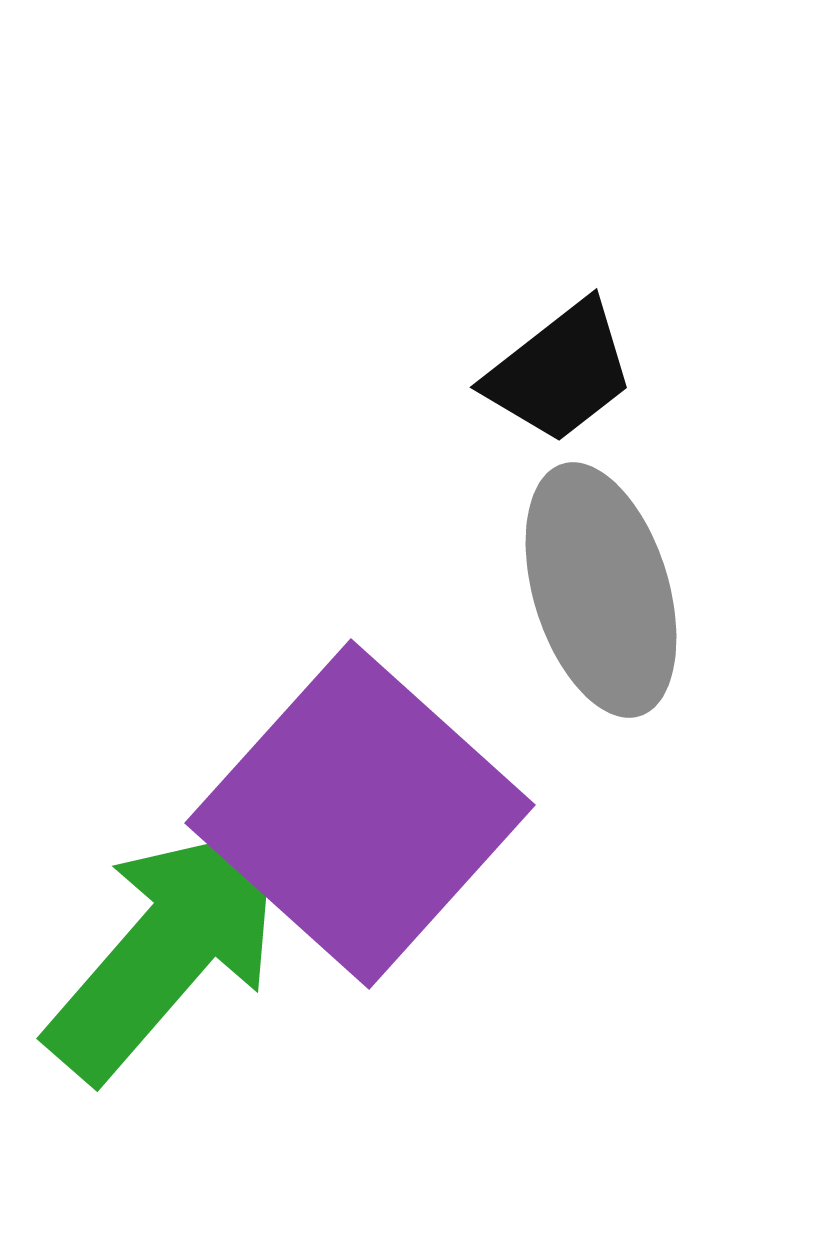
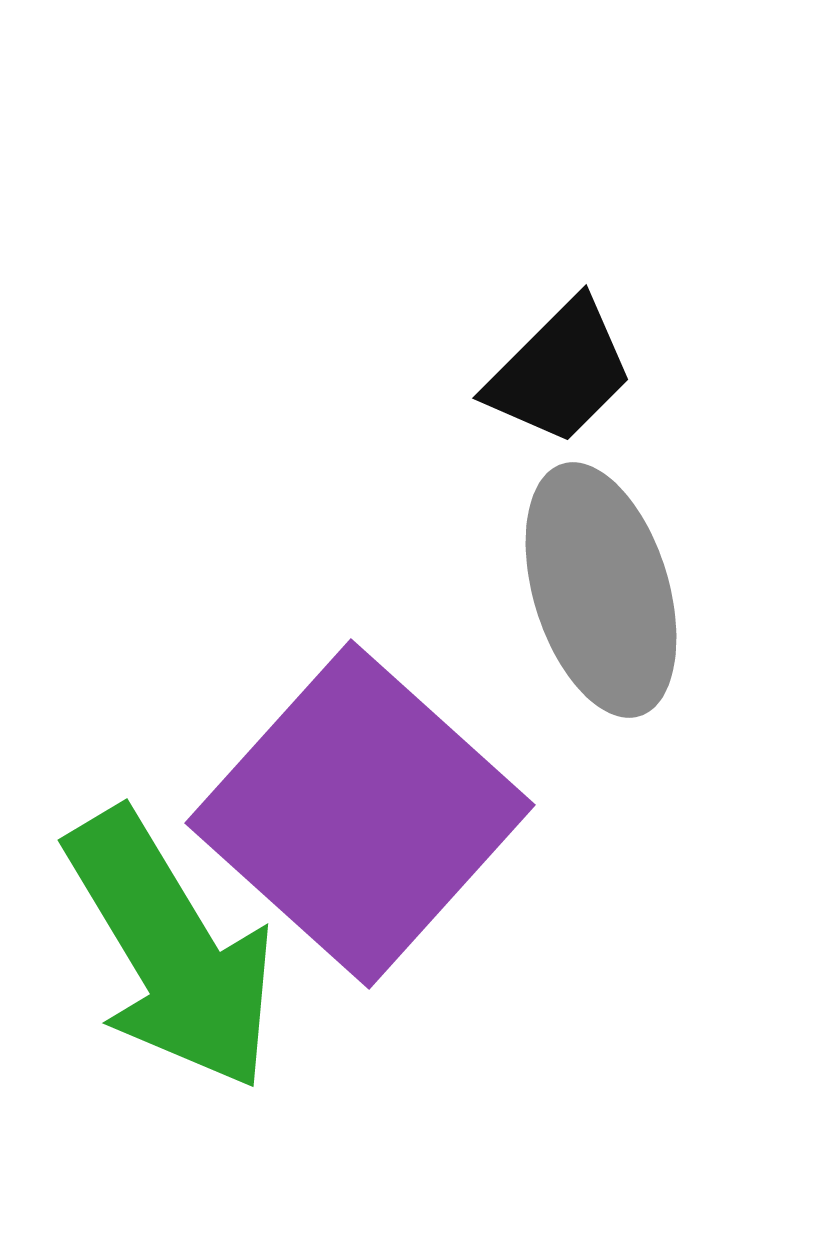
black trapezoid: rotated 7 degrees counterclockwise
green arrow: moved 4 px right; rotated 108 degrees clockwise
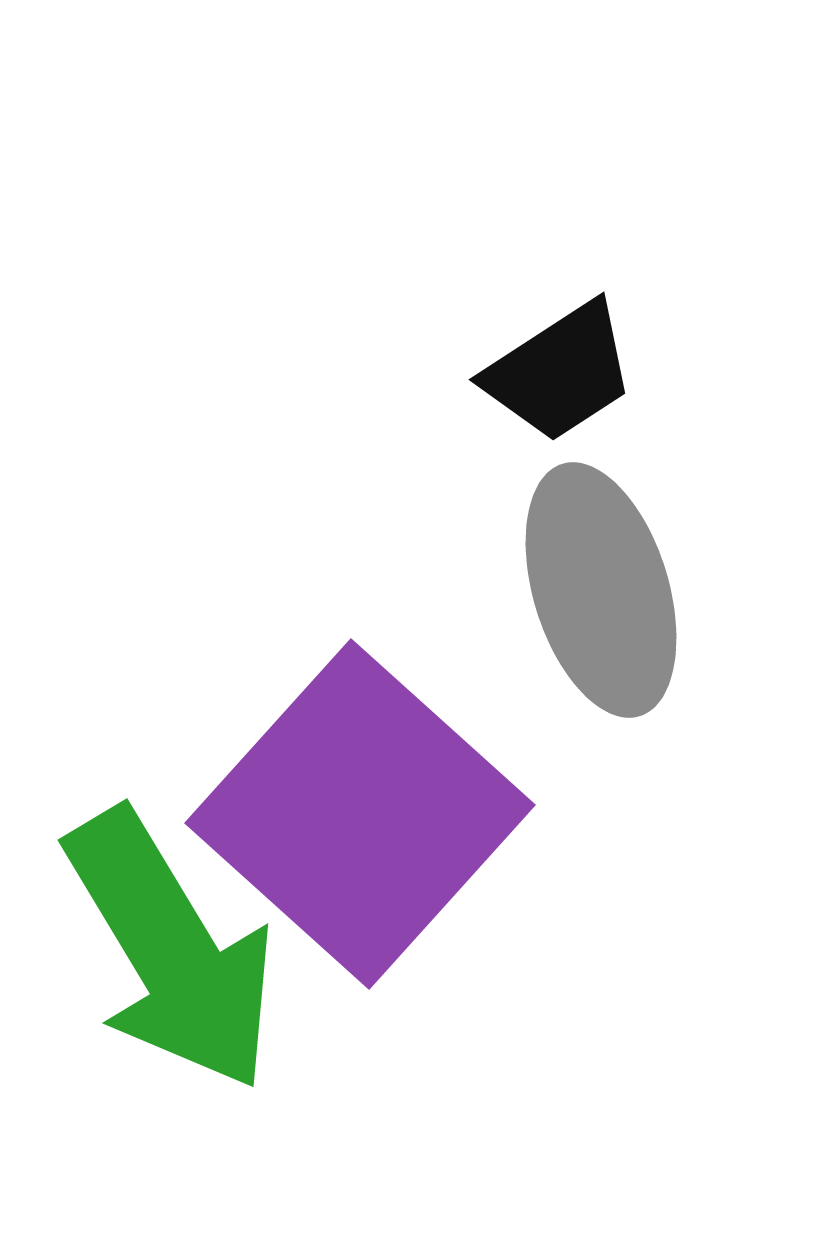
black trapezoid: rotated 12 degrees clockwise
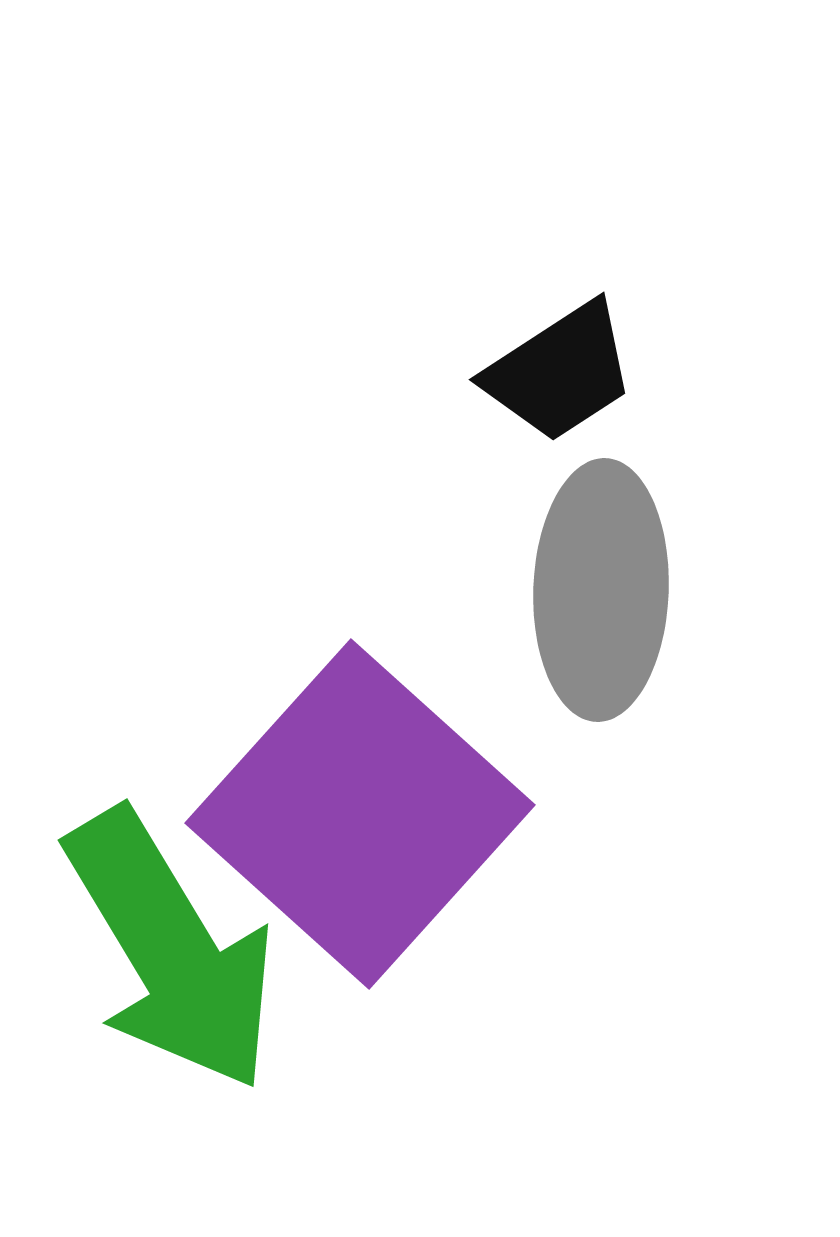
gray ellipse: rotated 19 degrees clockwise
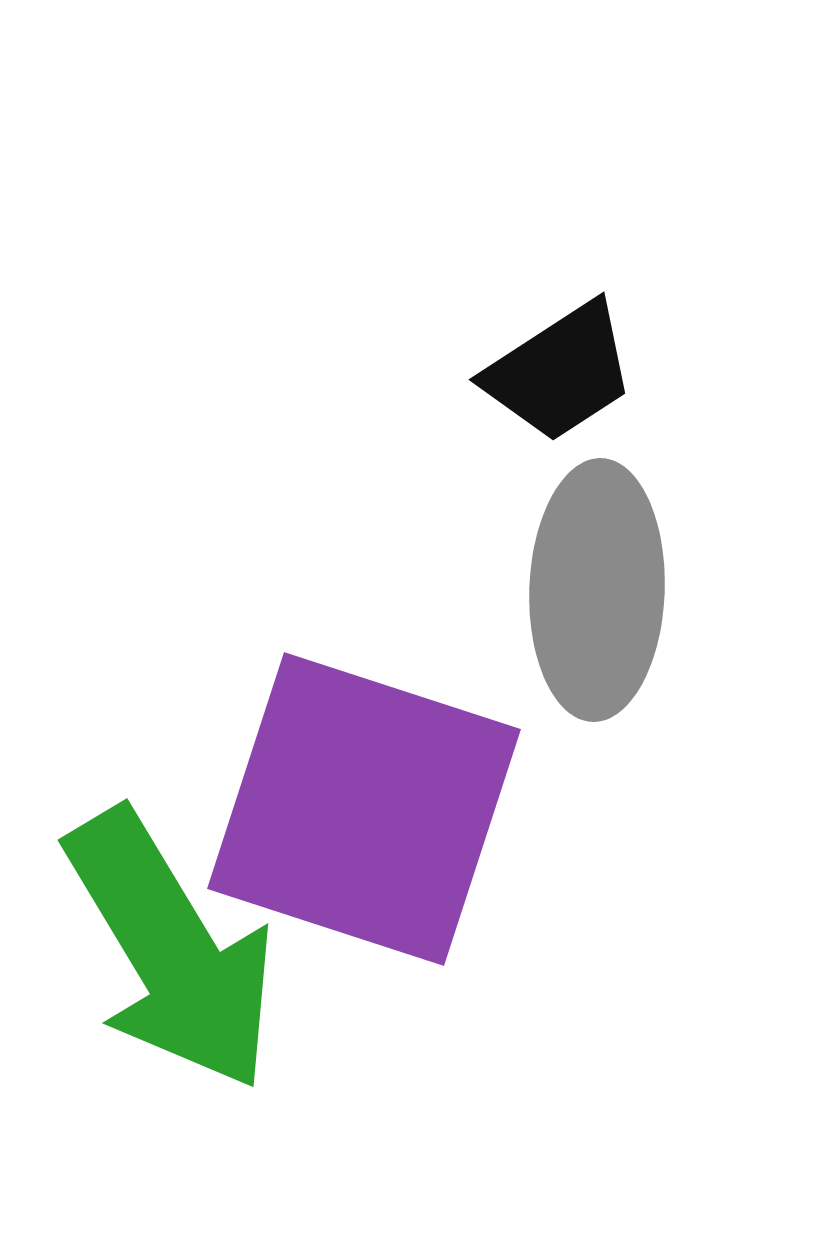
gray ellipse: moved 4 px left
purple square: moved 4 px right, 5 px up; rotated 24 degrees counterclockwise
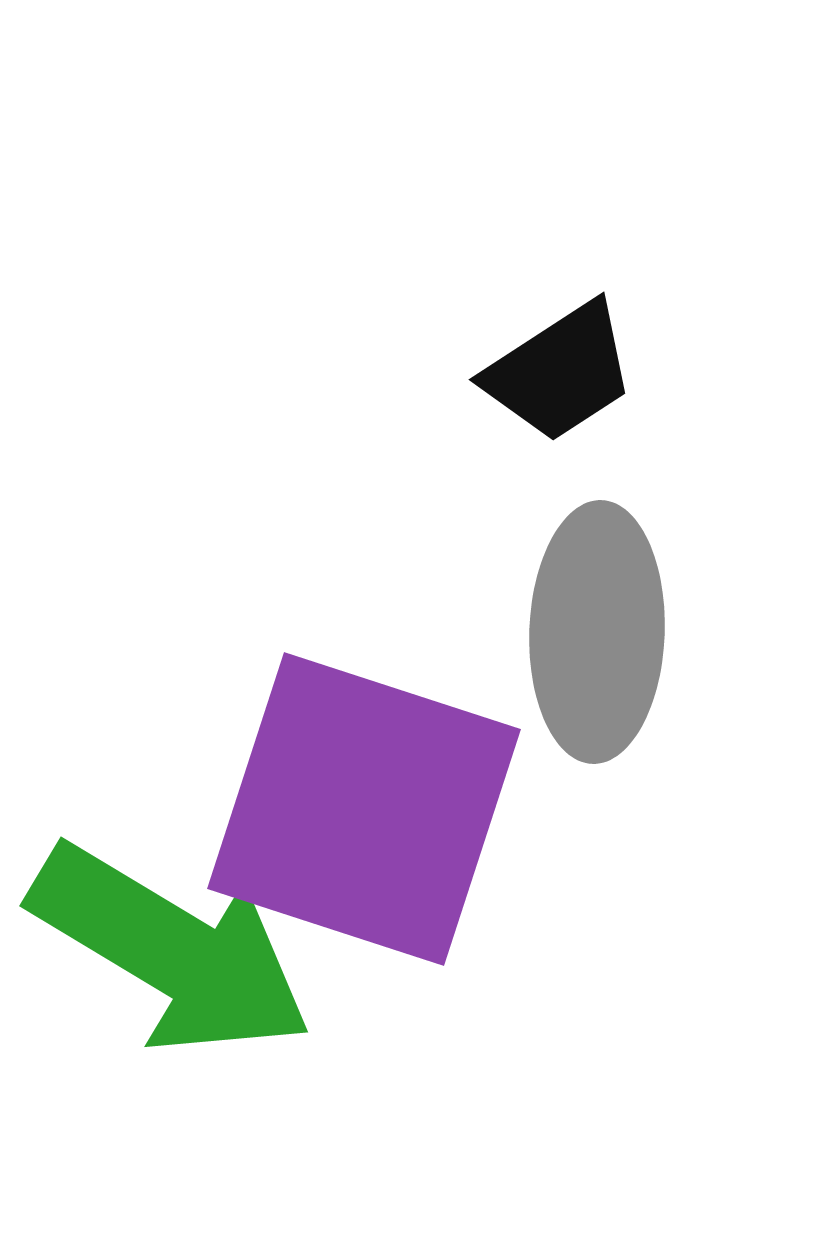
gray ellipse: moved 42 px down
green arrow: rotated 28 degrees counterclockwise
